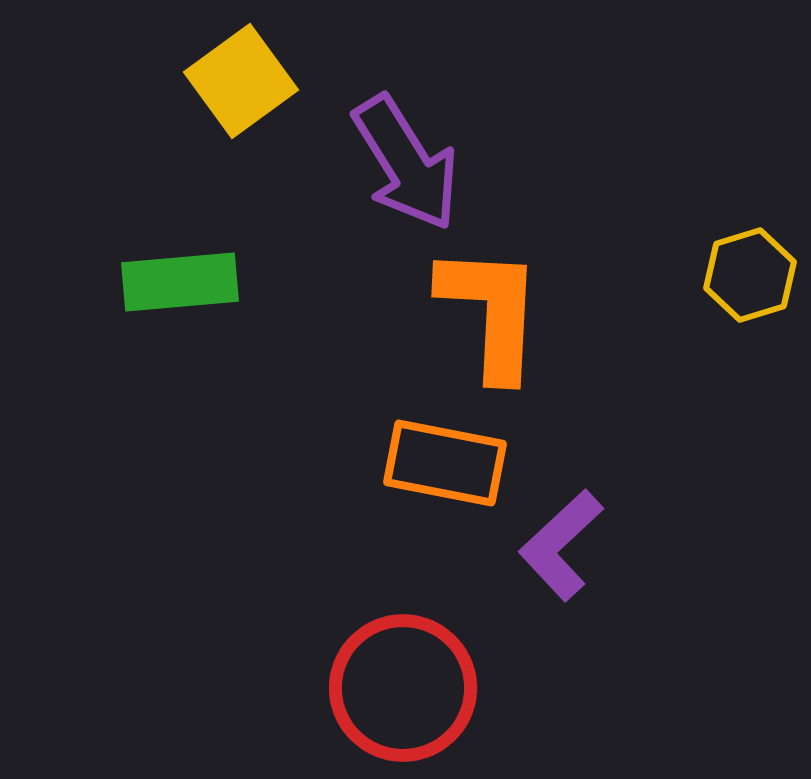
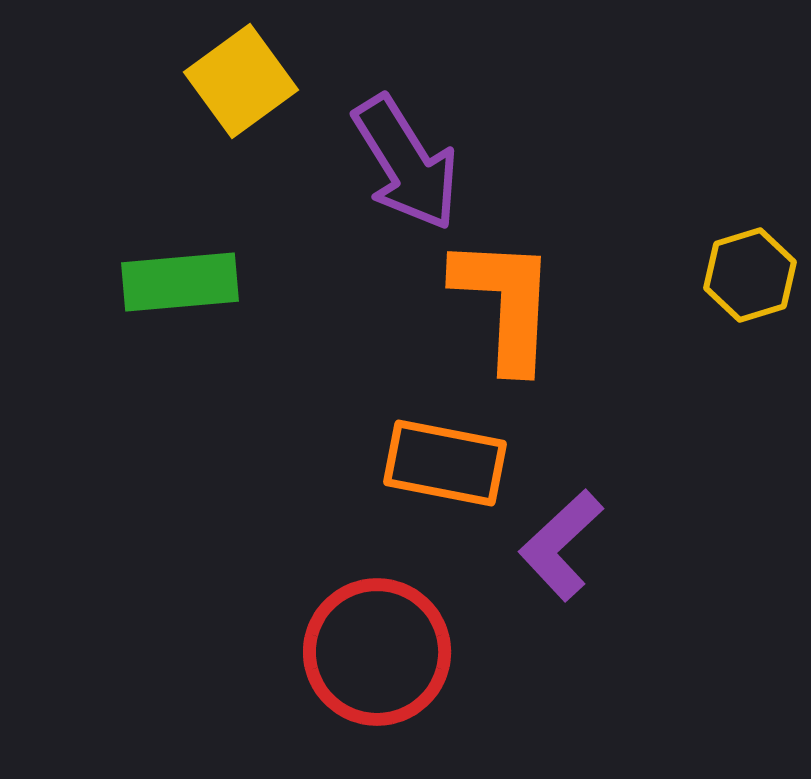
orange L-shape: moved 14 px right, 9 px up
red circle: moved 26 px left, 36 px up
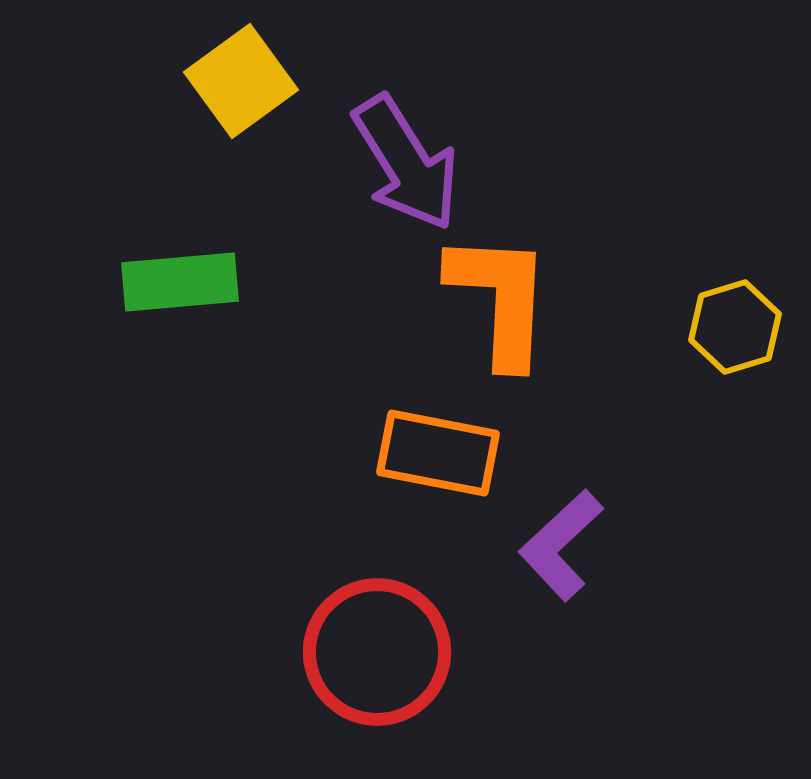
yellow hexagon: moved 15 px left, 52 px down
orange L-shape: moved 5 px left, 4 px up
orange rectangle: moved 7 px left, 10 px up
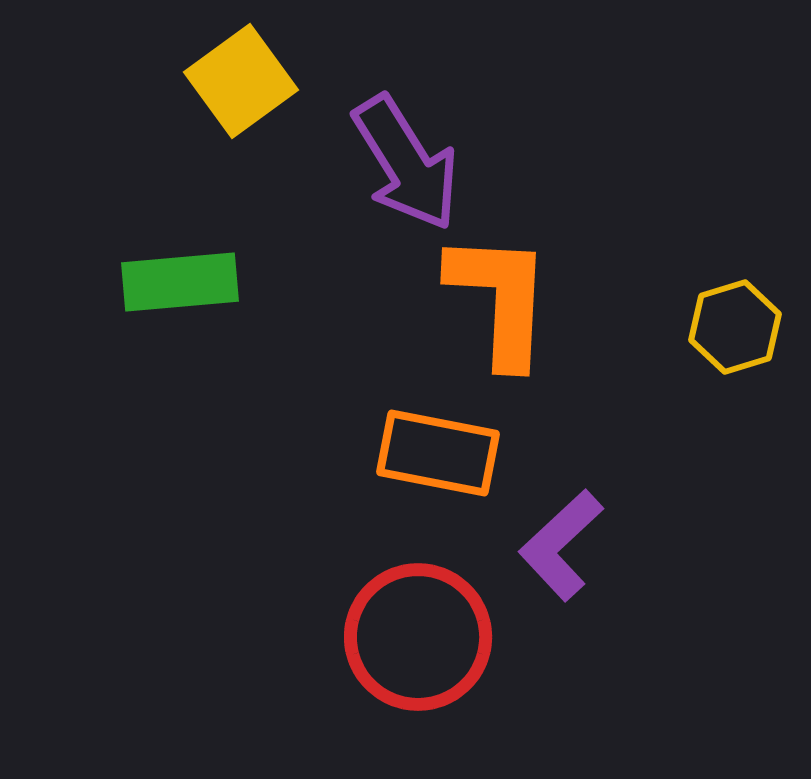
red circle: moved 41 px right, 15 px up
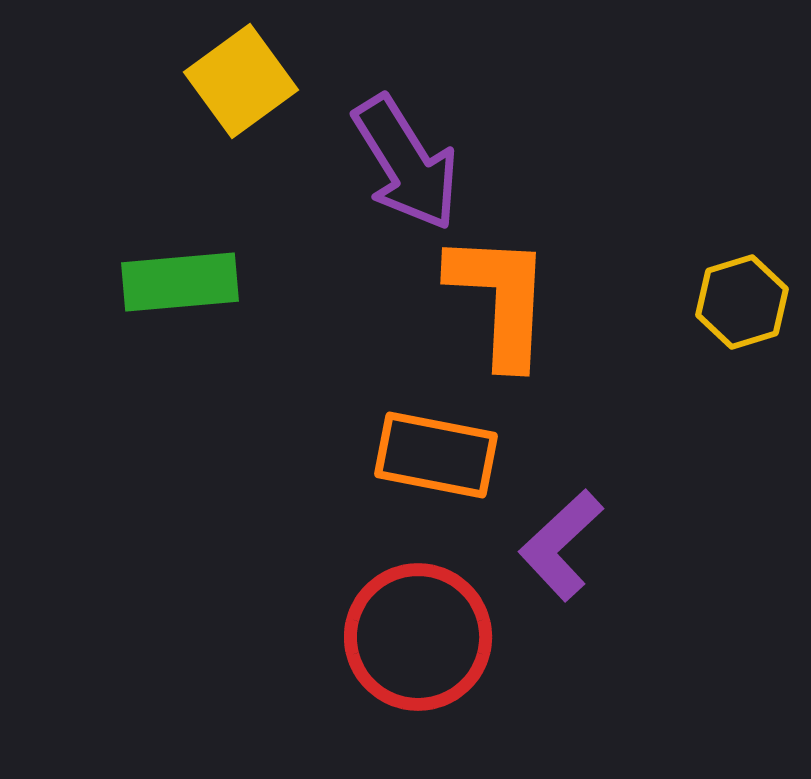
yellow hexagon: moved 7 px right, 25 px up
orange rectangle: moved 2 px left, 2 px down
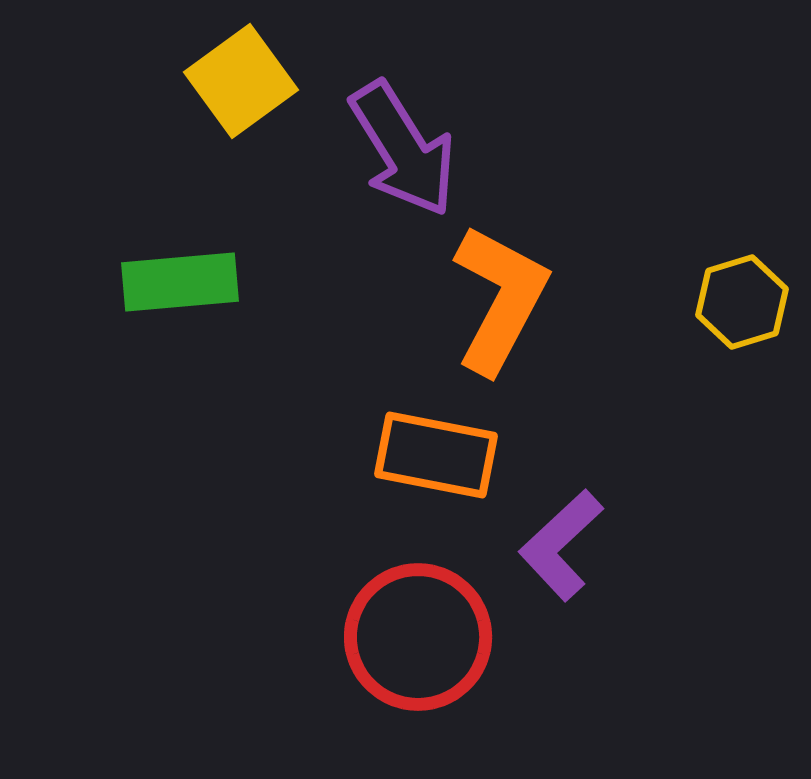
purple arrow: moved 3 px left, 14 px up
orange L-shape: rotated 25 degrees clockwise
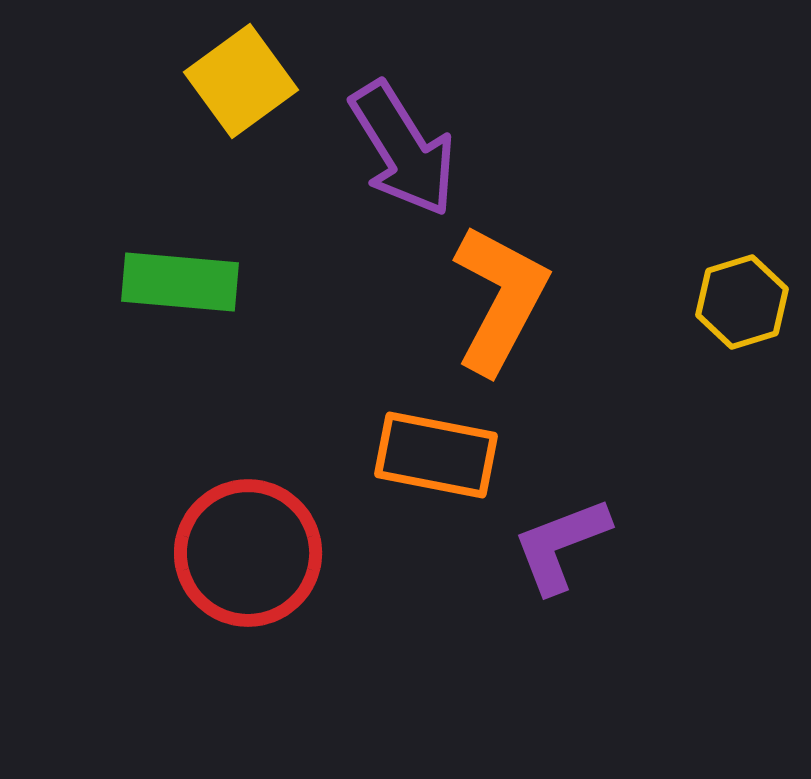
green rectangle: rotated 10 degrees clockwise
purple L-shape: rotated 22 degrees clockwise
red circle: moved 170 px left, 84 px up
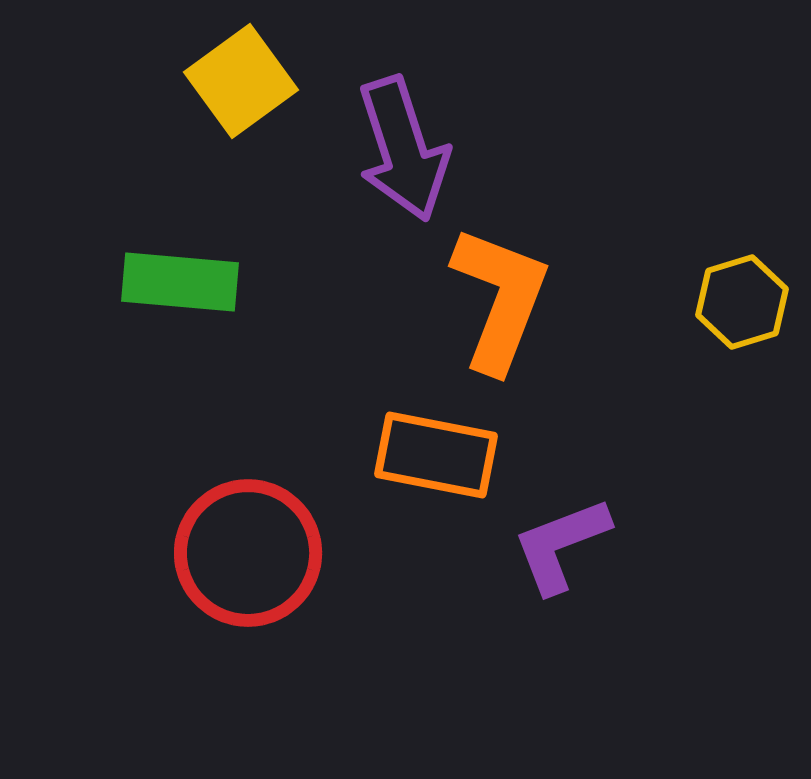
purple arrow: rotated 14 degrees clockwise
orange L-shape: rotated 7 degrees counterclockwise
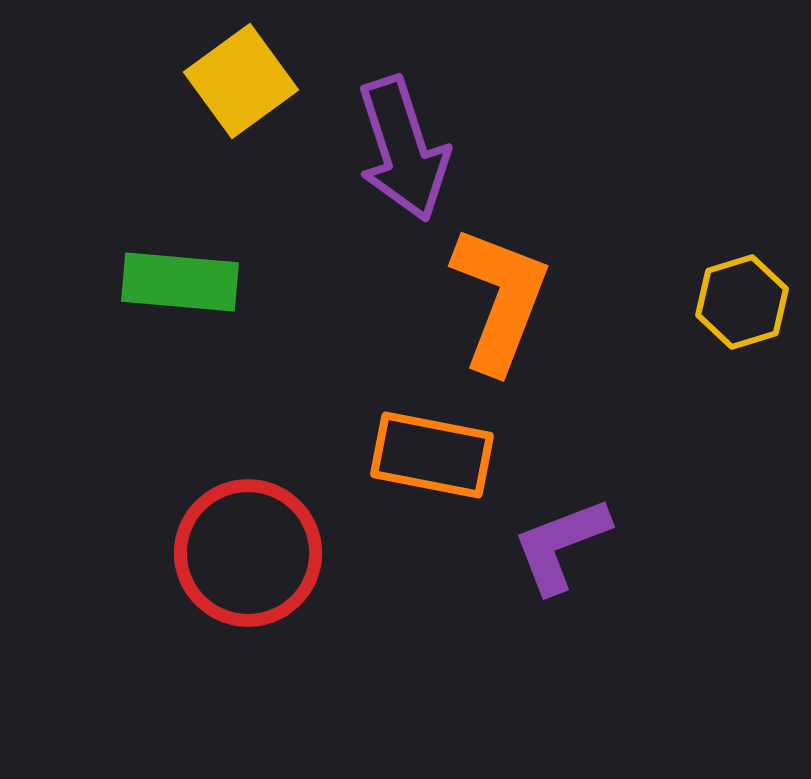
orange rectangle: moved 4 px left
